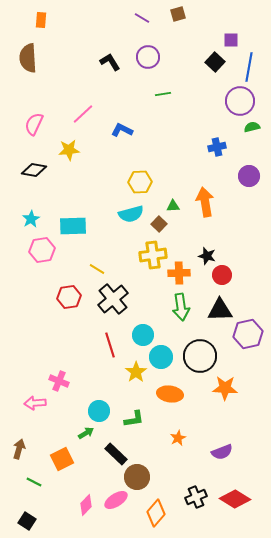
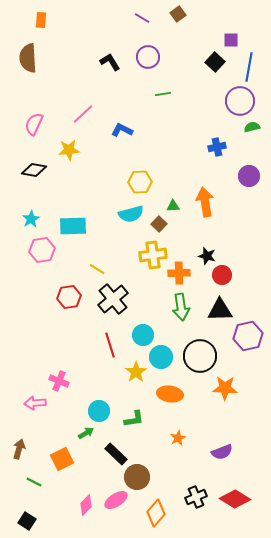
brown square at (178, 14): rotated 21 degrees counterclockwise
purple hexagon at (248, 334): moved 2 px down
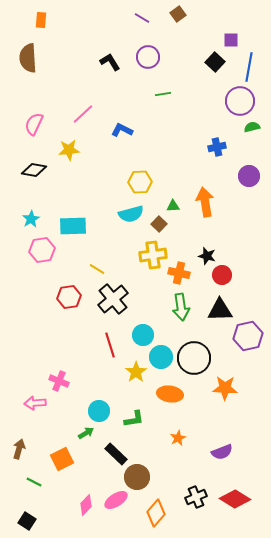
orange cross at (179, 273): rotated 15 degrees clockwise
black circle at (200, 356): moved 6 px left, 2 px down
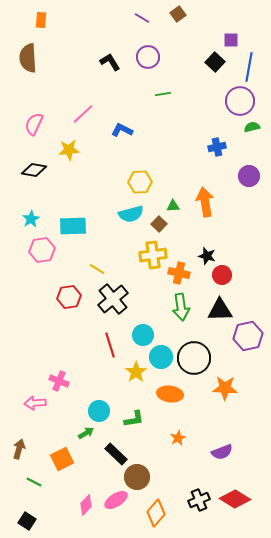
black cross at (196, 497): moved 3 px right, 3 px down
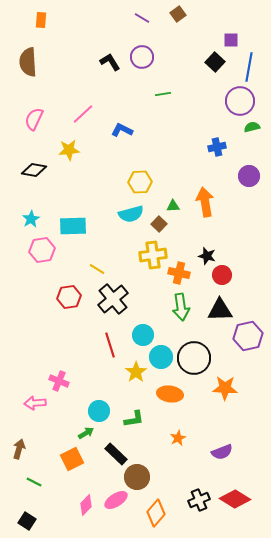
purple circle at (148, 57): moved 6 px left
brown semicircle at (28, 58): moved 4 px down
pink semicircle at (34, 124): moved 5 px up
orange square at (62, 459): moved 10 px right
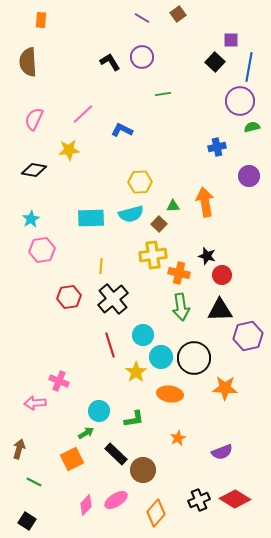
cyan rectangle at (73, 226): moved 18 px right, 8 px up
yellow line at (97, 269): moved 4 px right, 3 px up; rotated 63 degrees clockwise
brown circle at (137, 477): moved 6 px right, 7 px up
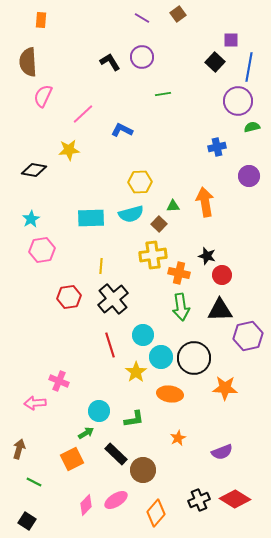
purple circle at (240, 101): moved 2 px left
pink semicircle at (34, 119): moved 9 px right, 23 px up
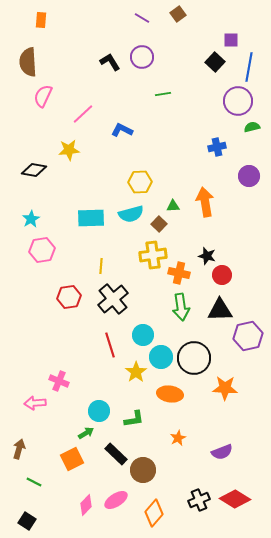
orange diamond at (156, 513): moved 2 px left
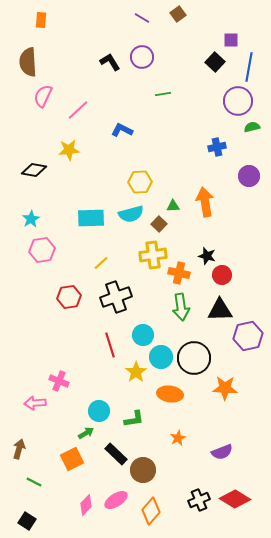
pink line at (83, 114): moved 5 px left, 4 px up
yellow line at (101, 266): moved 3 px up; rotated 42 degrees clockwise
black cross at (113, 299): moved 3 px right, 2 px up; rotated 20 degrees clockwise
orange diamond at (154, 513): moved 3 px left, 2 px up
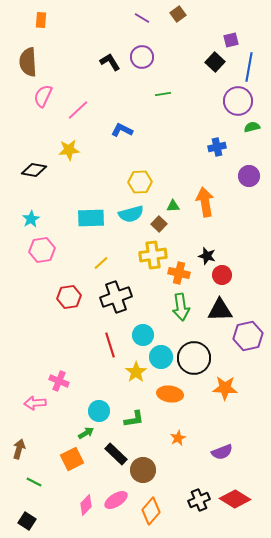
purple square at (231, 40): rotated 14 degrees counterclockwise
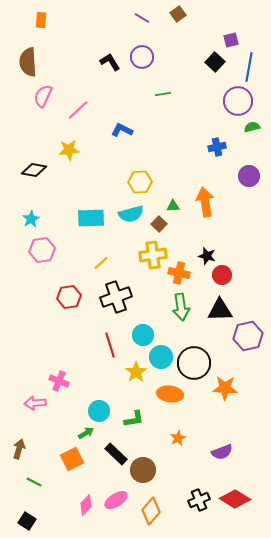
black circle at (194, 358): moved 5 px down
